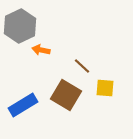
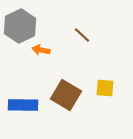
brown line: moved 31 px up
blue rectangle: rotated 32 degrees clockwise
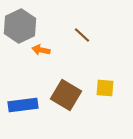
blue rectangle: rotated 8 degrees counterclockwise
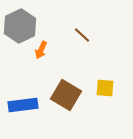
orange arrow: rotated 78 degrees counterclockwise
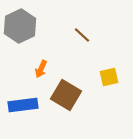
orange arrow: moved 19 px down
yellow square: moved 4 px right, 11 px up; rotated 18 degrees counterclockwise
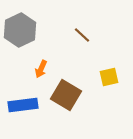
gray hexagon: moved 4 px down
